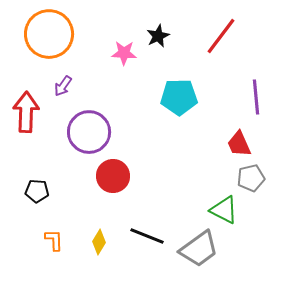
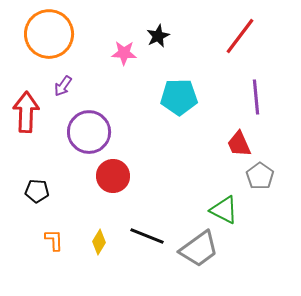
red line: moved 19 px right
gray pentagon: moved 9 px right, 2 px up; rotated 24 degrees counterclockwise
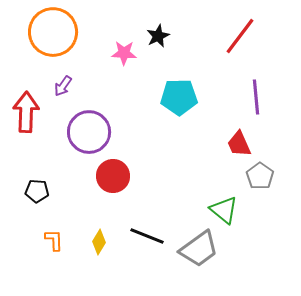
orange circle: moved 4 px right, 2 px up
green triangle: rotated 12 degrees clockwise
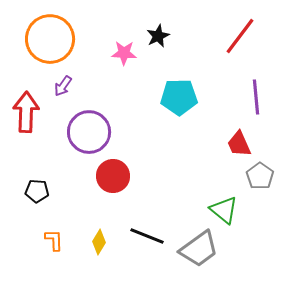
orange circle: moved 3 px left, 7 px down
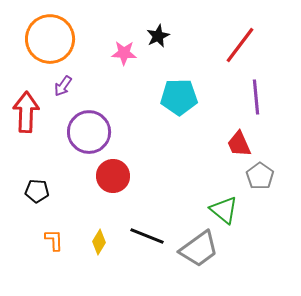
red line: moved 9 px down
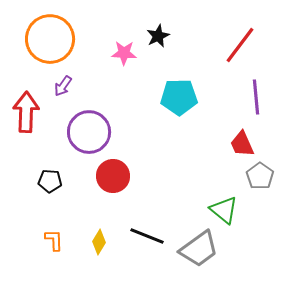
red trapezoid: moved 3 px right
black pentagon: moved 13 px right, 10 px up
